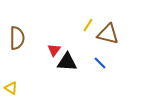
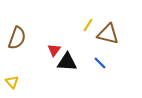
brown semicircle: rotated 20 degrees clockwise
yellow triangle: moved 1 px right, 6 px up; rotated 16 degrees clockwise
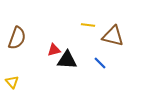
yellow line: rotated 64 degrees clockwise
brown triangle: moved 5 px right, 2 px down
red triangle: rotated 40 degrees clockwise
black triangle: moved 2 px up
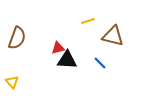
yellow line: moved 4 px up; rotated 24 degrees counterclockwise
red triangle: moved 4 px right, 2 px up
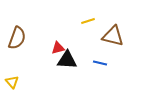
blue line: rotated 32 degrees counterclockwise
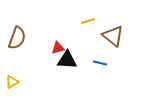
brown triangle: rotated 25 degrees clockwise
yellow triangle: rotated 40 degrees clockwise
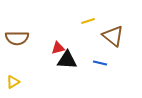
brown semicircle: rotated 70 degrees clockwise
yellow triangle: moved 1 px right
